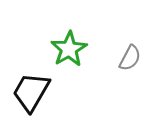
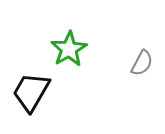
gray semicircle: moved 12 px right, 5 px down
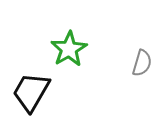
gray semicircle: rotated 12 degrees counterclockwise
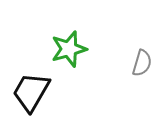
green star: rotated 15 degrees clockwise
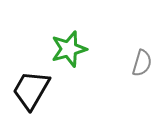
black trapezoid: moved 2 px up
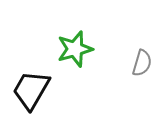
green star: moved 6 px right
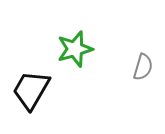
gray semicircle: moved 1 px right, 4 px down
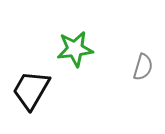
green star: rotated 9 degrees clockwise
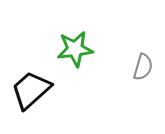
black trapezoid: rotated 18 degrees clockwise
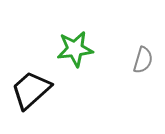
gray semicircle: moved 7 px up
